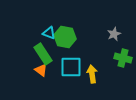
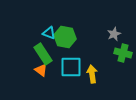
green cross: moved 5 px up
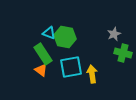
cyan square: rotated 10 degrees counterclockwise
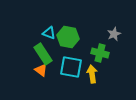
green hexagon: moved 3 px right
green cross: moved 23 px left
cyan square: rotated 20 degrees clockwise
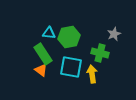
cyan triangle: rotated 16 degrees counterclockwise
green hexagon: moved 1 px right; rotated 20 degrees counterclockwise
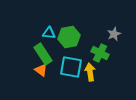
green cross: rotated 12 degrees clockwise
yellow arrow: moved 2 px left, 2 px up
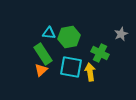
gray star: moved 7 px right
orange triangle: rotated 40 degrees clockwise
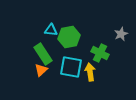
cyan triangle: moved 2 px right, 3 px up
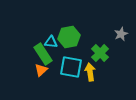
cyan triangle: moved 12 px down
green cross: rotated 18 degrees clockwise
